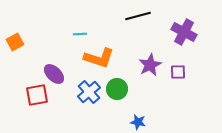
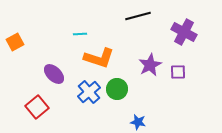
red square: moved 12 px down; rotated 30 degrees counterclockwise
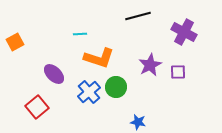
green circle: moved 1 px left, 2 px up
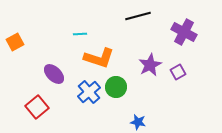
purple square: rotated 28 degrees counterclockwise
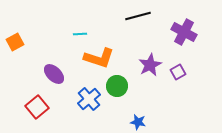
green circle: moved 1 px right, 1 px up
blue cross: moved 7 px down
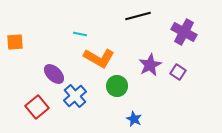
cyan line: rotated 16 degrees clockwise
orange square: rotated 24 degrees clockwise
orange L-shape: rotated 12 degrees clockwise
purple square: rotated 28 degrees counterclockwise
blue cross: moved 14 px left, 3 px up
blue star: moved 4 px left, 3 px up; rotated 14 degrees clockwise
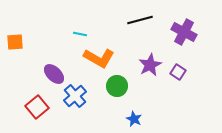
black line: moved 2 px right, 4 px down
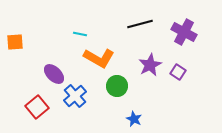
black line: moved 4 px down
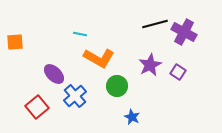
black line: moved 15 px right
blue star: moved 2 px left, 2 px up
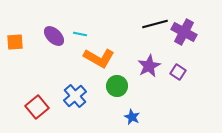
purple star: moved 1 px left, 1 px down
purple ellipse: moved 38 px up
